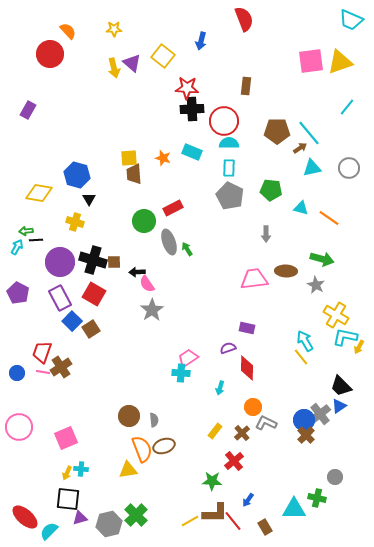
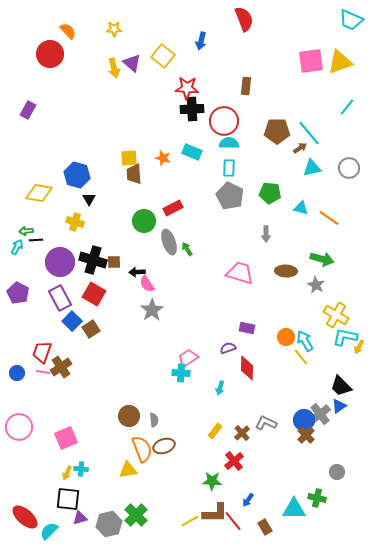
green pentagon at (271, 190): moved 1 px left, 3 px down
pink trapezoid at (254, 279): moved 14 px left, 6 px up; rotated 24 degrees clockwise
orange circle at (253, 407): moved 33 px right, 70 px up
gray circle at (335, 477): moved 2 px right, 5 px up
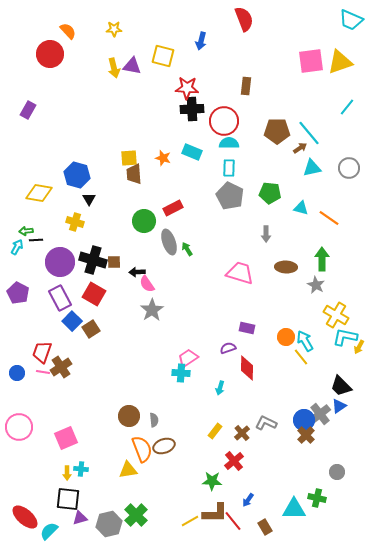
yellow square at (163, 56): rotated 25 degrees counterclockwise
purple triangle at (132, 63): moved 3 px down; rotated 30 degrees counterclockwise
green arrow at (322, 259): rotated 105 degrees counterclockwise
brown ellipse at (286, 271): moved 4 px up
yellow arrow at (67, 473): rotated 24 degrees counterclockwise
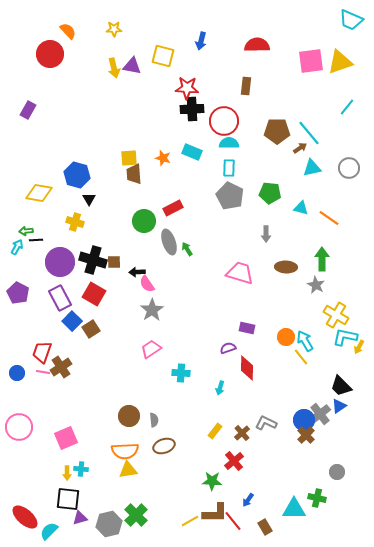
red semicircle at (244, 19): moved 13 px right, 26 px down; rotated 70 degrees counterclockwise
pink trapezoid at (188, 358): moved 37 px left, 9 px up
orange semicircle at (142, 449): moved 17 px left, 2 px down; rotated 108 degrees clockwise
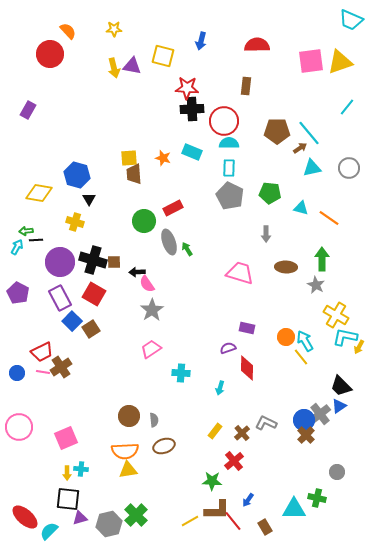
red trapezoid at (42, 352): rotated 135 degrees counterclockwise
brown L-shape at (215, 513): moved 2 px right, 3 px up
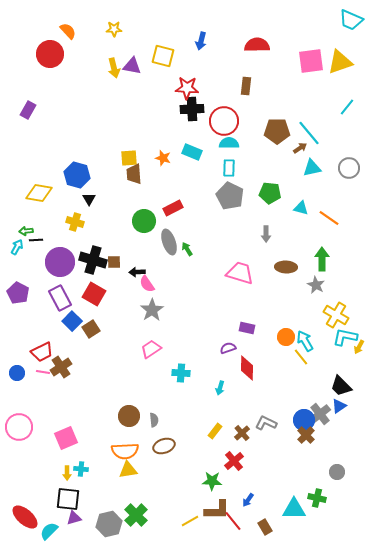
purple triangle at (80, 518): moved 6 px left
